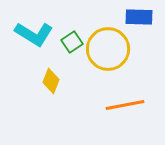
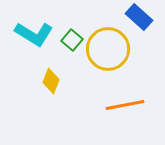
blue rectangle: rotated 40 degrees clockwise
green square: moved 2 px up; rotated 15 degrees counterclockwise
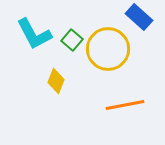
cyan L-shape: rotated 30 degrees clockwise
yellow diamond: moved 5 px right
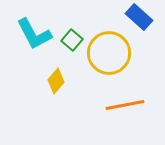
yellow circle: moved 1 px right, 4 px down
yellow diamond: rotated 20 degrees clockwise
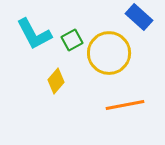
green square: rotated 20 degrees clockwise
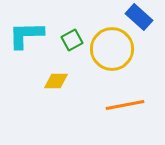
cyan L-shape: moved 8 px left, 1 px down; rotated 117 degrees clockwise
yellow circle: moved 3 px right, 4 px up
yellow diamond: rotated 50 degrees clockwise
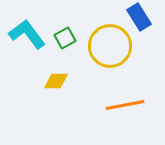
blue rectangle: rotated 16 degrees clockwise
cyan L-shape: moved 1 px right, 1 px up; rotated 54 degrees clockwise
green square: moved 7 px left, 2 px up
yellow circle: moved 2 px left, 3 px up
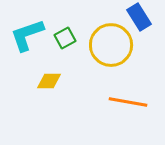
cyan L-shape: moved 1 px down; rotated 72 degrees counterclockwise
yellow circle: moved 1 px right, 1 px up
yellow diamond: moved 7 px left
orange line: moved 3 px right, 3 px up; rotated 21 degrees clockwise
